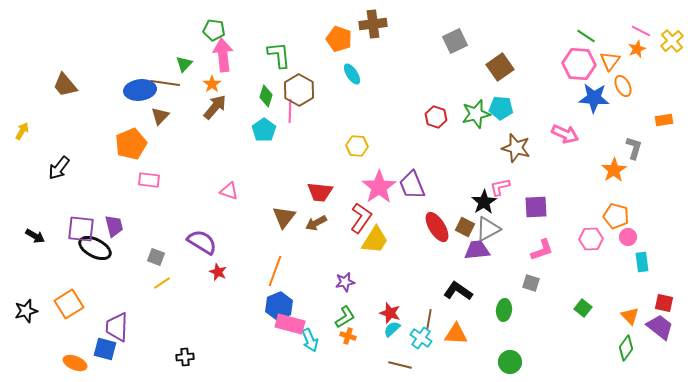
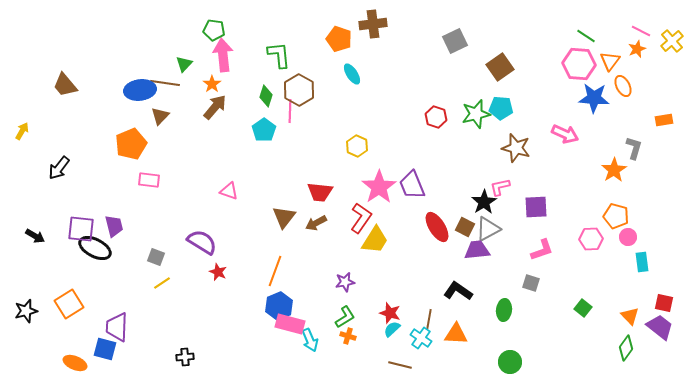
yellow hexagon at (357, 146): rotated 20 degrees clockwise
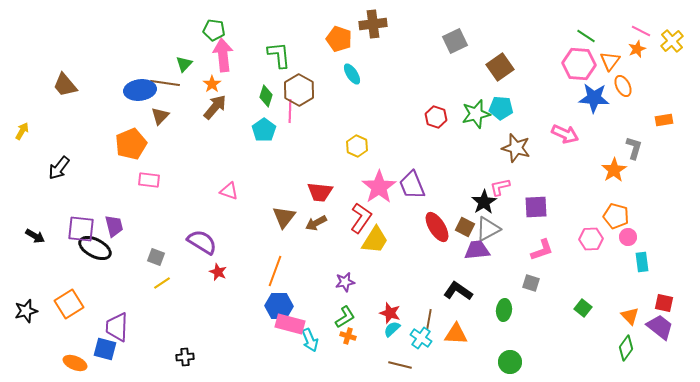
blue hexagon at (279, 306): rotated 24 degrees clockwise
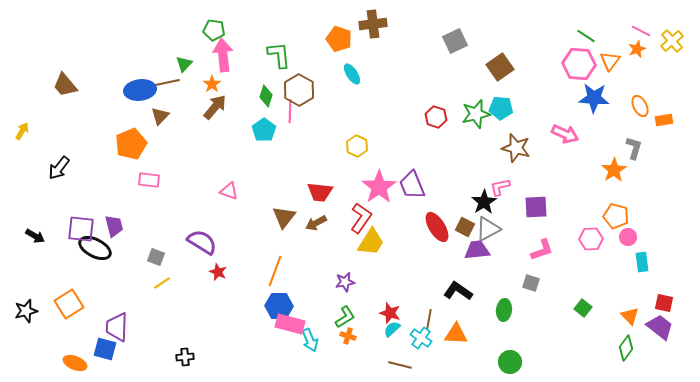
brown line at (165, 83): rotated 20 degrees counterclockwise
orange ellipse at (623, 86): moved 17 px right, 20 px down
yellow trapezoid at (375, 240): moved 4 px left, 2 px down
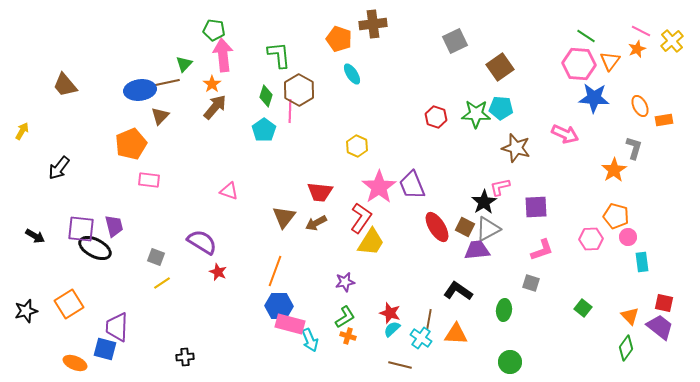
green star at (476, 114): rotated 16 degrees clockwise
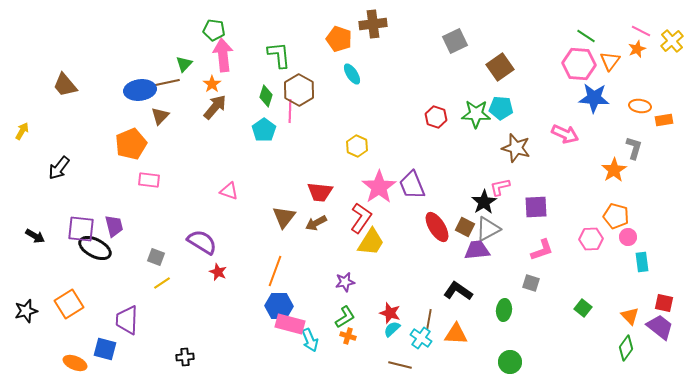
orange ellipse at (640, 106): rotated 55 degrees counterclockwise
purple trapezoid at (117, 327): moved 10 px right, 7 px up
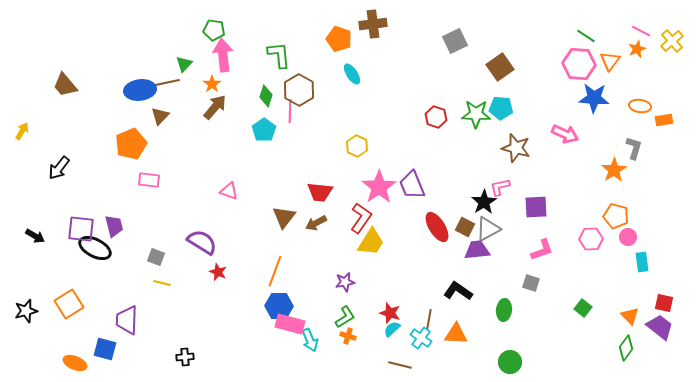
yellow line at (162, 283): rotated 48 degrees clockwise
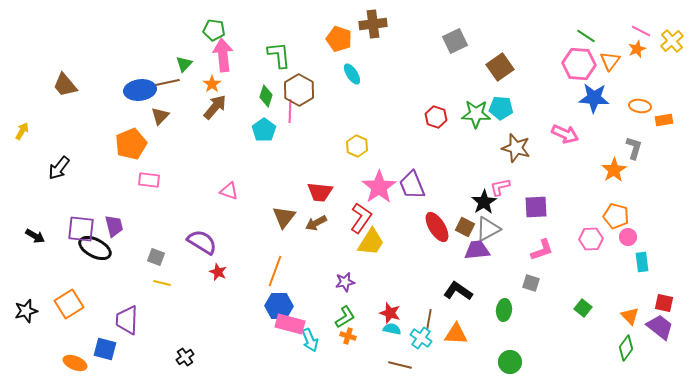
cyan semicircle at (392, 329): rotated 54 degrees clockwise
black cross at (185, 357): rotated 30 degrees counterclockwise
